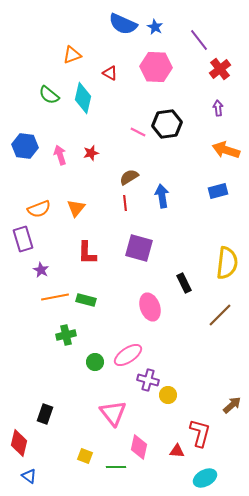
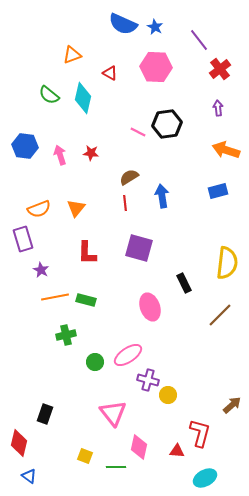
red star at (91, 153): rotated 21 degrees clockwise
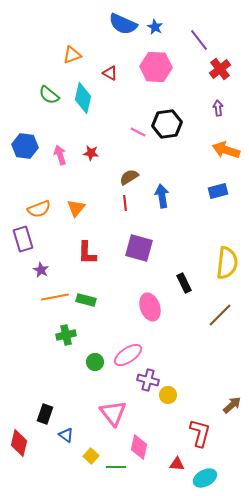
red triangle at (177, 451): moved 13 px down
yellow square at (85, 456): moved 6 px right; rotated 21 degrees clockwise
blue triangle at (29, 476): moved 37 px right, 41 px up
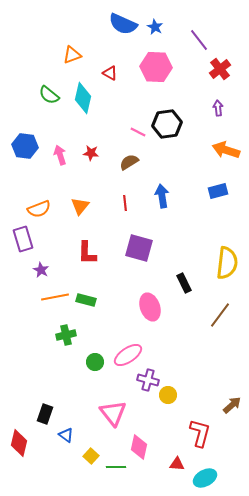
brown semicircle at (129, 177): moved 15 px up
orange triangle at (76, 208): moved 4 px right, 2 px up
brown line at (220, 315): rotated 8 degrees counterclockwise
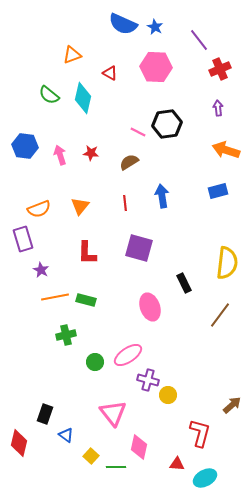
red cross at (220, 69): rotated 15 degrees clockwise
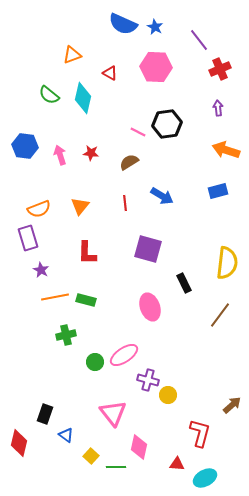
blue arrow at (162, 196): rotated 130 degrees clockwise
purple rectangle at (23, 239): moved 5 px right, 1 px up
purple square at (139, 248): moved 9 px right, 1 px down
pink ellipse at (128, 355): moved 4 px left
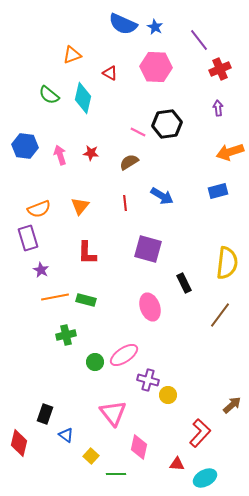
orange arrow at (226, 150): moved 4 px right, 2 px down; rotated 36 degrees counterclockwise
red L-shape at (200, 433): rotated 28 degrees clockwise
green line at (116, 467): moved 7 px down
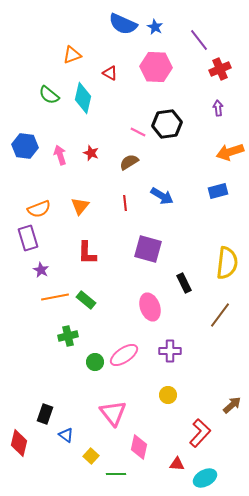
red star at (91, 153): rotated 14 degrees clockwise
green rectangle at (86, 300): rotated 24 degrees clockwise
green cross at (66, 335): moved 2 px right, 1 px down
purple cross at (148, 380): moved 22 px right, 29 px up; rotated 15 degrees counterclockwise
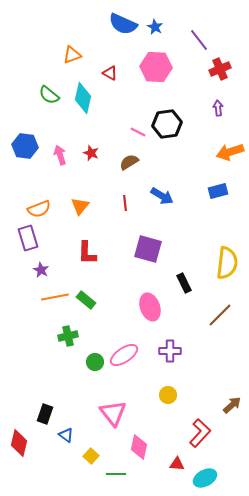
brown line at (220, 315): rotated 8 degrees clockwise
